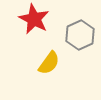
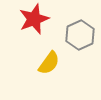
red star: rotated 24 degrees clockwise
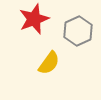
gray hexagon: moved 2 px left, 4 px up
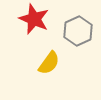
red star: rotated 28 degrees counterclockwise
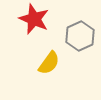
gray hexagon: moved 2 px right, 5 px down
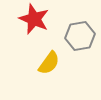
gray hexagon: rotated 16 degrees clockwise
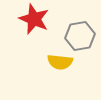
yellow semicircle: moved 11 px right, 1 px up; rotated 60 degrees clockwise
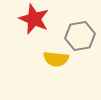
yellow semicircle: moved 4 px left, 3 px up
